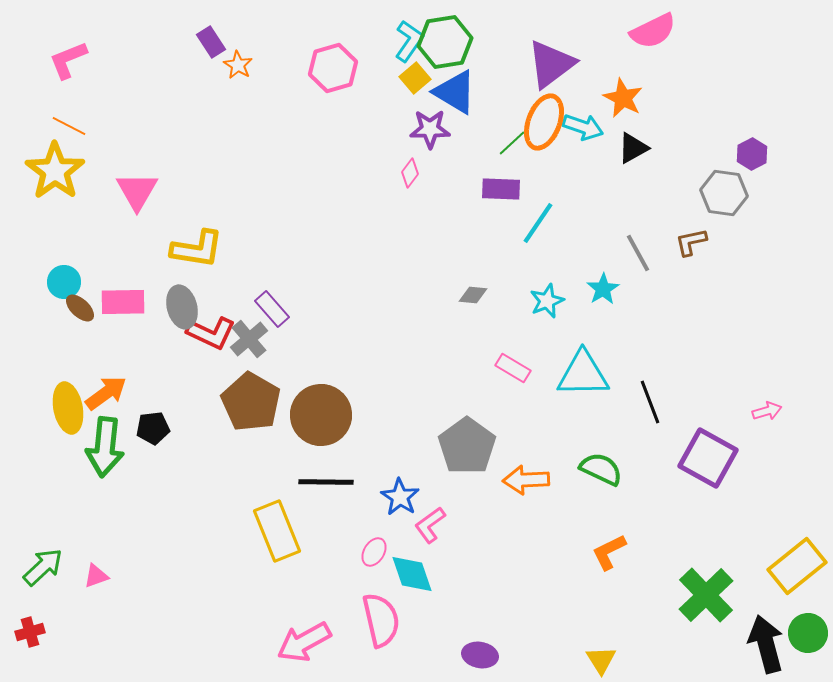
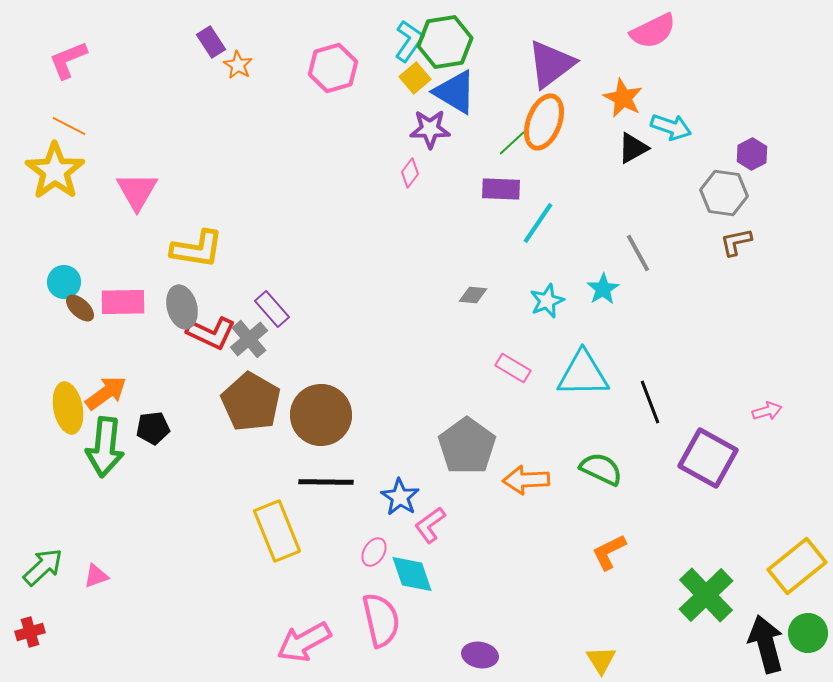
cyan arrow at (583, 127): moved 88 px right
brown L-shape at (691, 242): moved 45 px right
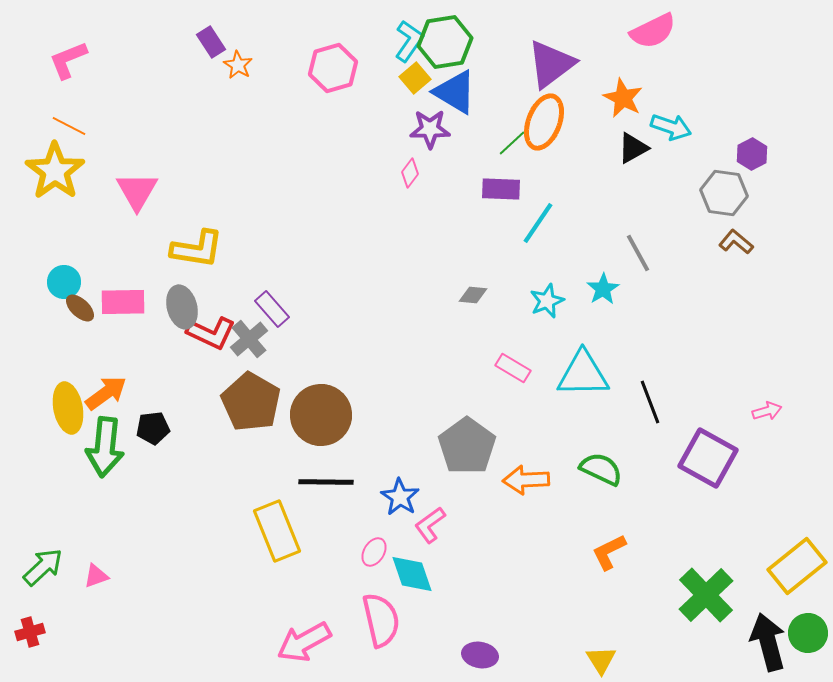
brown L-shape at (736, 242): rotated 52 degrees clockwise
black arrow at (766, 644): moved 2 px right, 2 px up
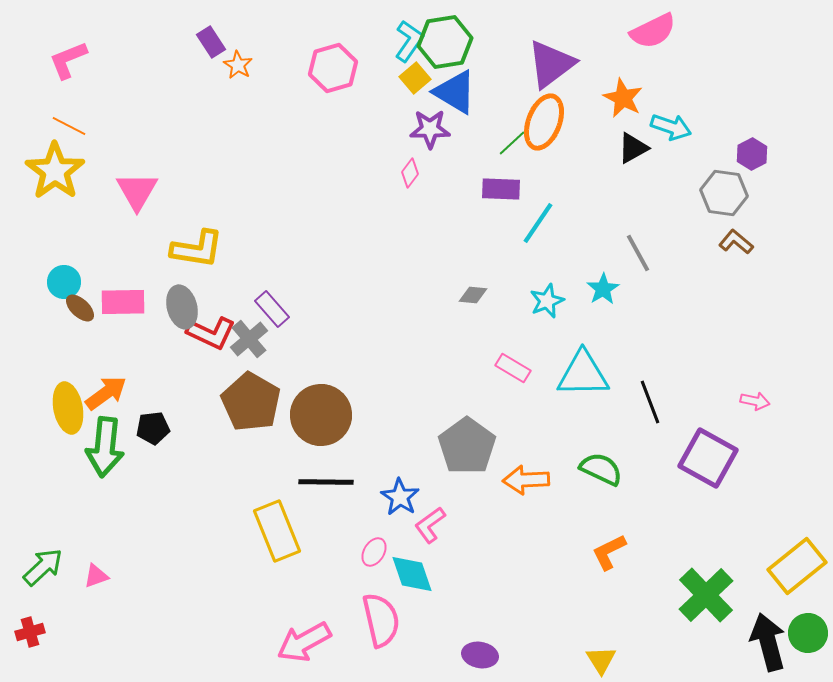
pink arrow at (767, 411): moved 12 px left, 10 px up; rotated 28 degrees clockwise
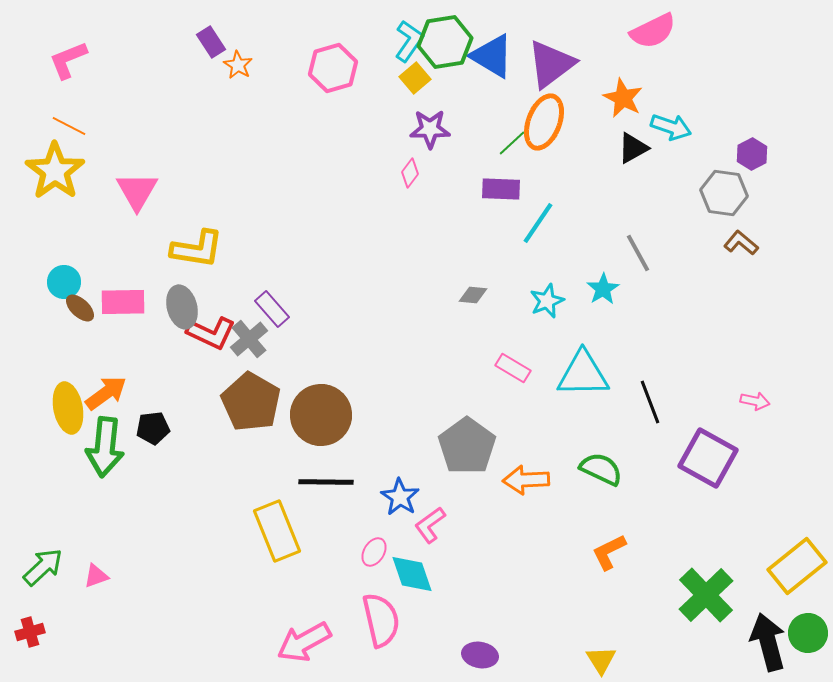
blue triangle at (455, 92): moved 37 px right, 36 px up
brown L-shape at (736, 242): moved 5 px right, 1 px down
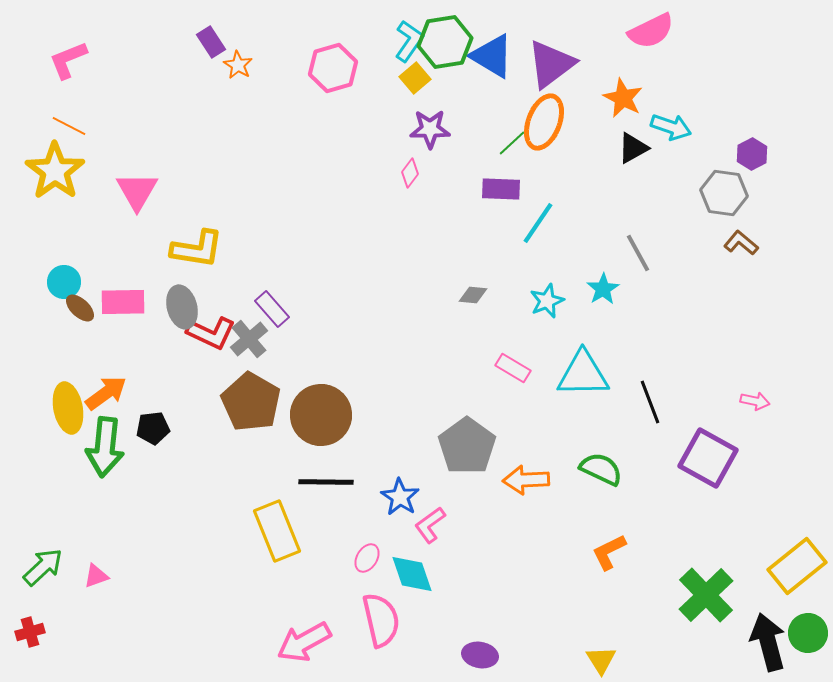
pink semicircle at (653, 31): moved 2 px left
pink ellipse at (374, 552): moved 7 px left, 6 px down
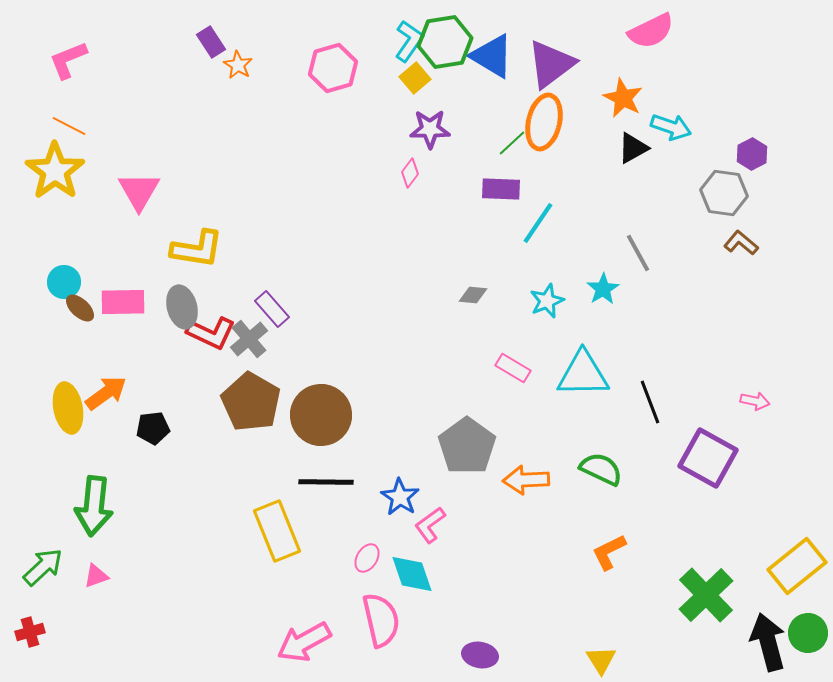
orange ellipse at (544, 122): rotated 8 degrees counterclockwise
pink triangle at (137, 191): moved 2 px right
green arrow at (105, 447): moved 11 px left, 59 px down
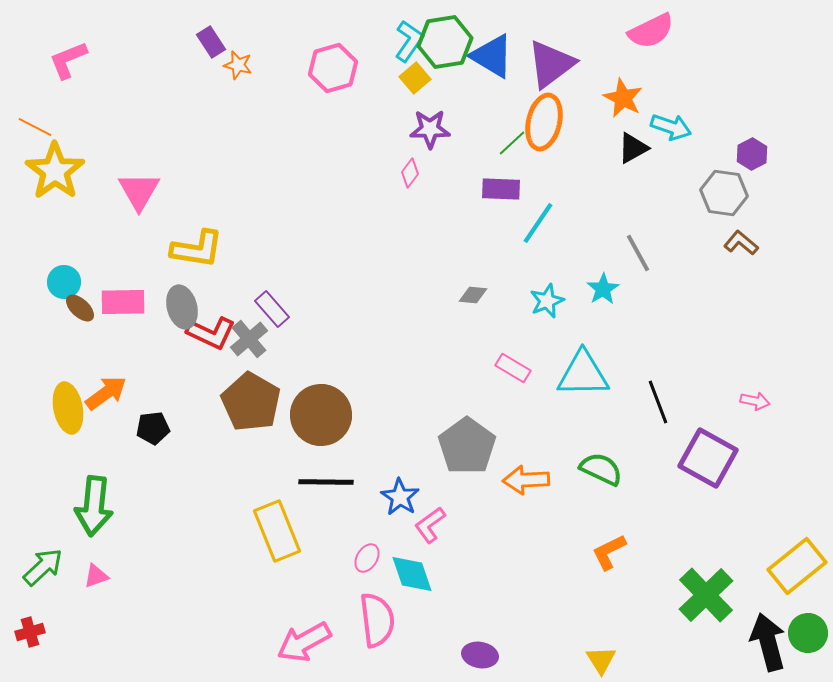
orange star at (238, 65): rotated 16 degrees counterclockwise
orange line at (69, 126): moved 34 px left, 1 px down
black line at (650, 402): moved 8 px right
pink semicircle at (381, 620): moved 4 px left; rotated 6 degrees clockwise
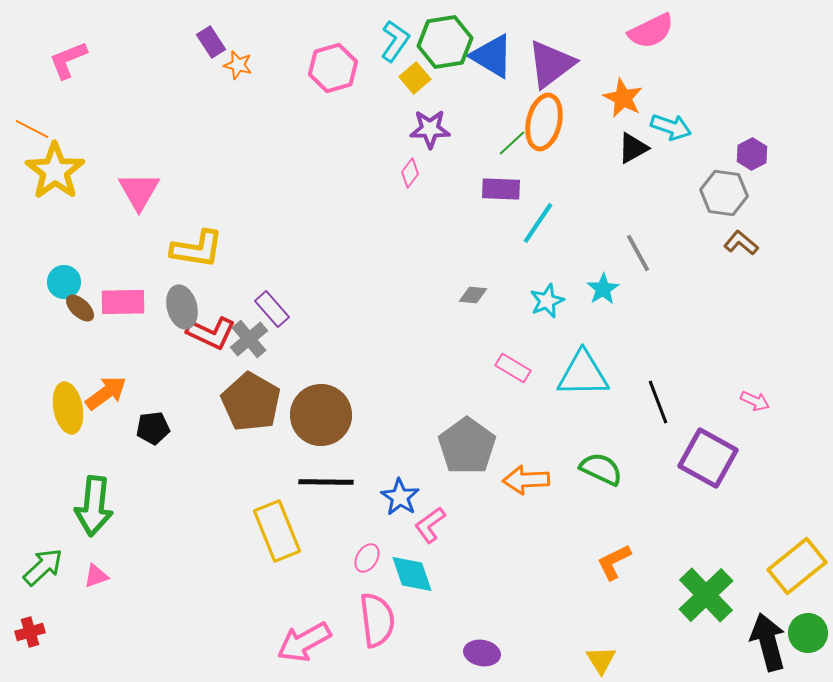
cyan L-shape at (409, 41): moved 14 px left
orange line at (35, 127): moved 3 px left, 2 px down
pink arrow at (755, 401): rotated 12 degrees clockwise
orange L-shape at (609, 552): moved 5 px right, 10 px down
purple ellipse at (480, 655): moved 2 px right, 2 px up
